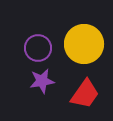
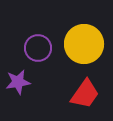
purple star: moved 24 px left, 1 px down
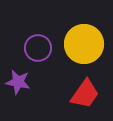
purple star: rotated 20 degrees clockwise
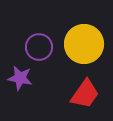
purple circle: moved 1 px right, 1 px up
purple star: moved 2 px right, 4 px up
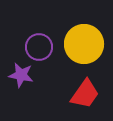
purple star: moved 1 px right, 3 px up
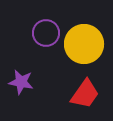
purple circle: moved 7 px right, 14 px up
purple star: moved 7 px down
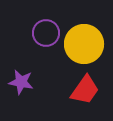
red trapezoid: moved 4 px up
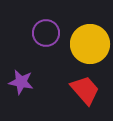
yellow circle: moved 6 px right
red trapezoid: rotated 76 degrees counterclockwise
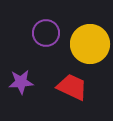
purple star: rotated 15 degrees counterclockwise
red trapezoid: moved 13 px left, 3 px up; rotated 24 degrees counterclockwise
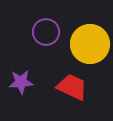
purple circle: moved 1 px up
